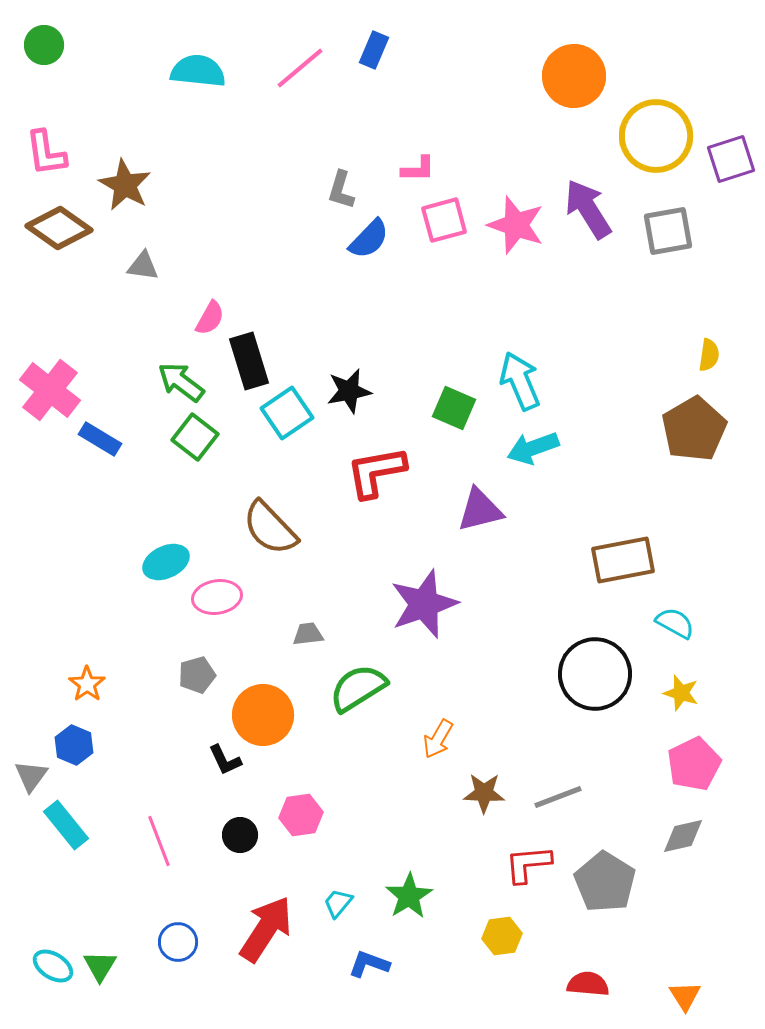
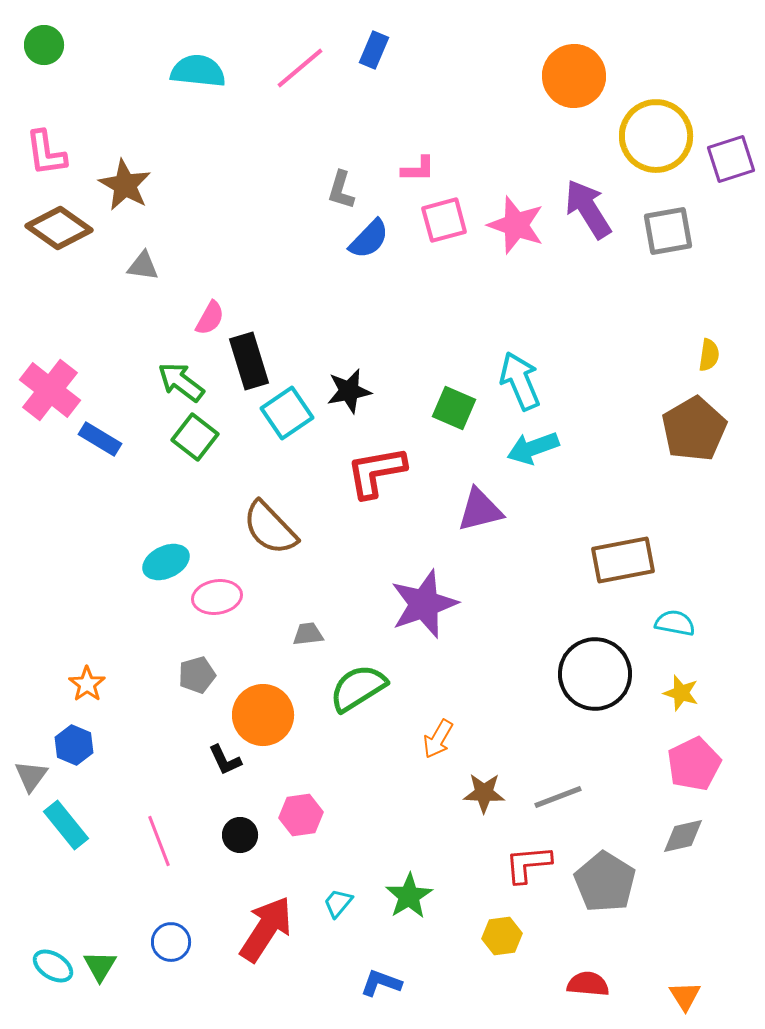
cyan semicircle at (675, 623): rotated 18 degrees counterclockwise
blue circle at (178, 942): moved 7 px left
blue L-shape at (369, 964): moved 12 px right, 19 px down
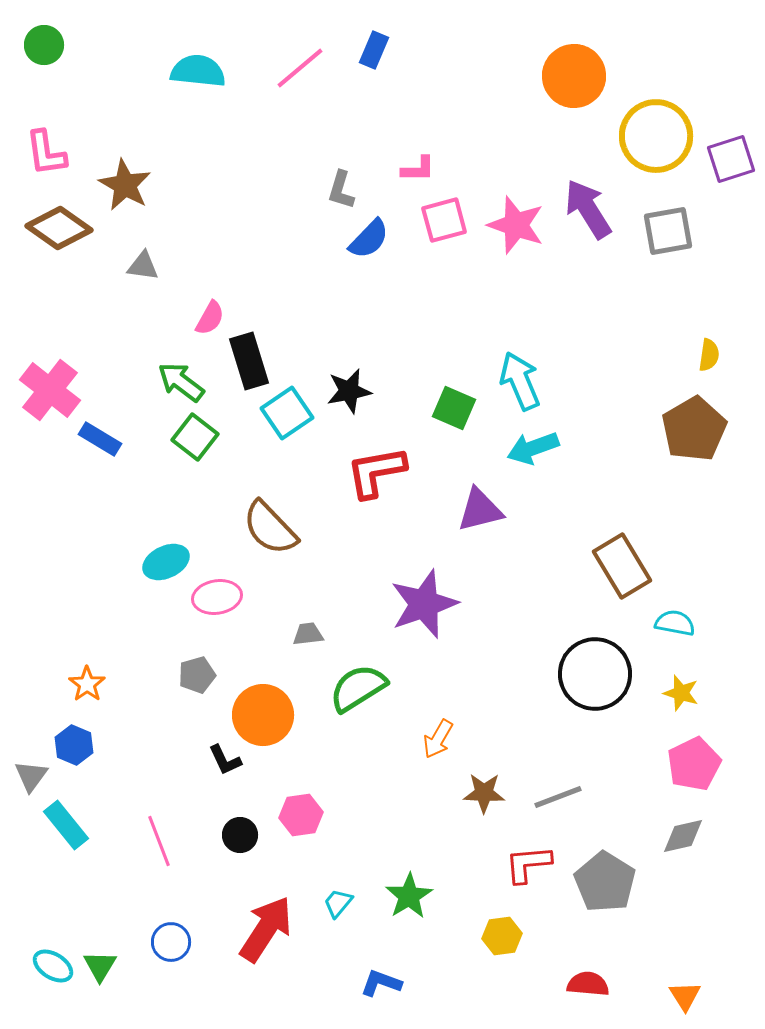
brown rectangle at (623, 560): moved 1 px left, 6 px down; rotated 70 degrees clockwise
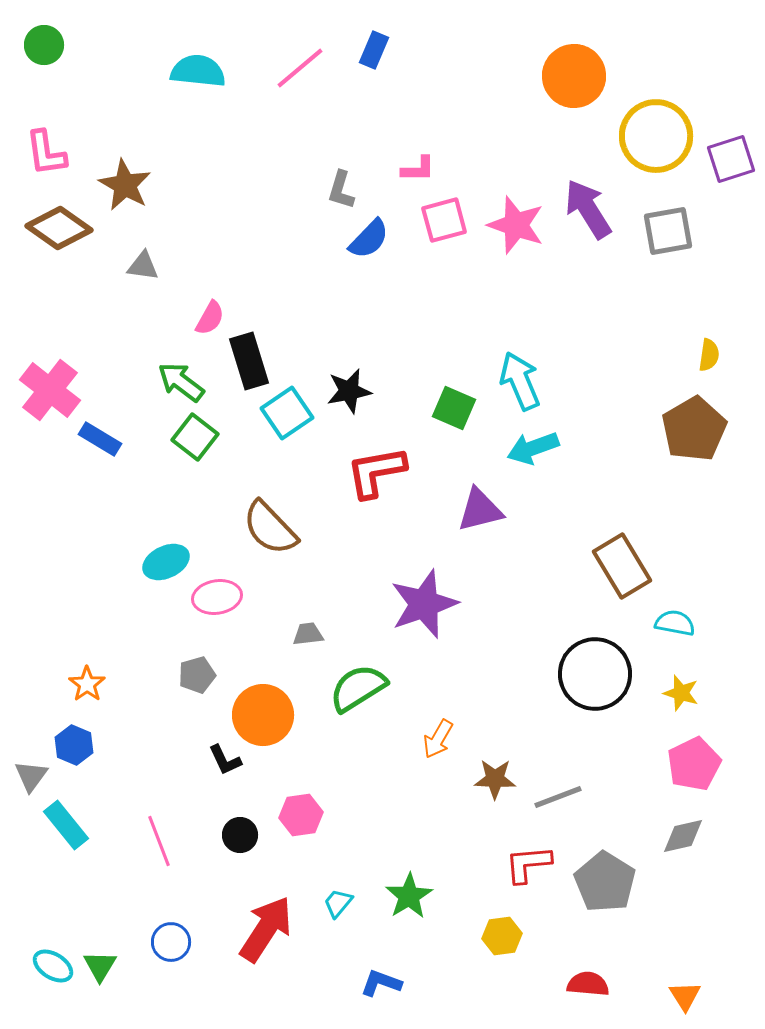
brown star at (484, 793): moved 11 px right, 14 px up
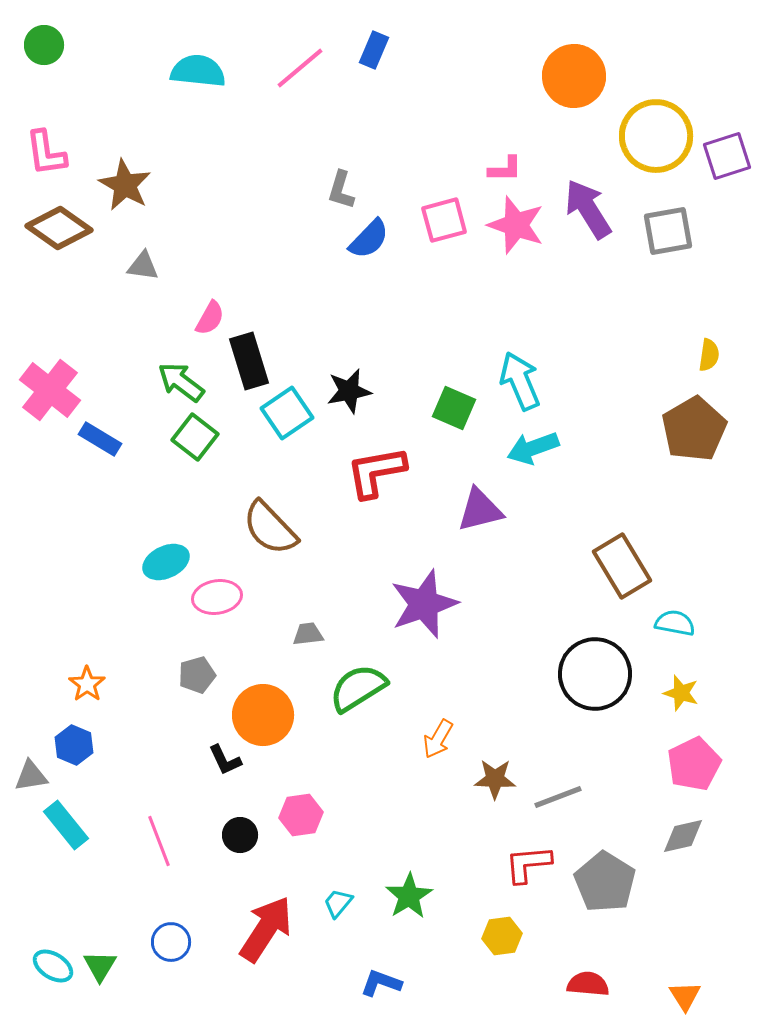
purple square at (731, 159): moved 4 px left, 3 px up
pink L-shape at (418, 169): moved 87 px right
gray triangle at (31, 776): rotated 45 degrees clockwise
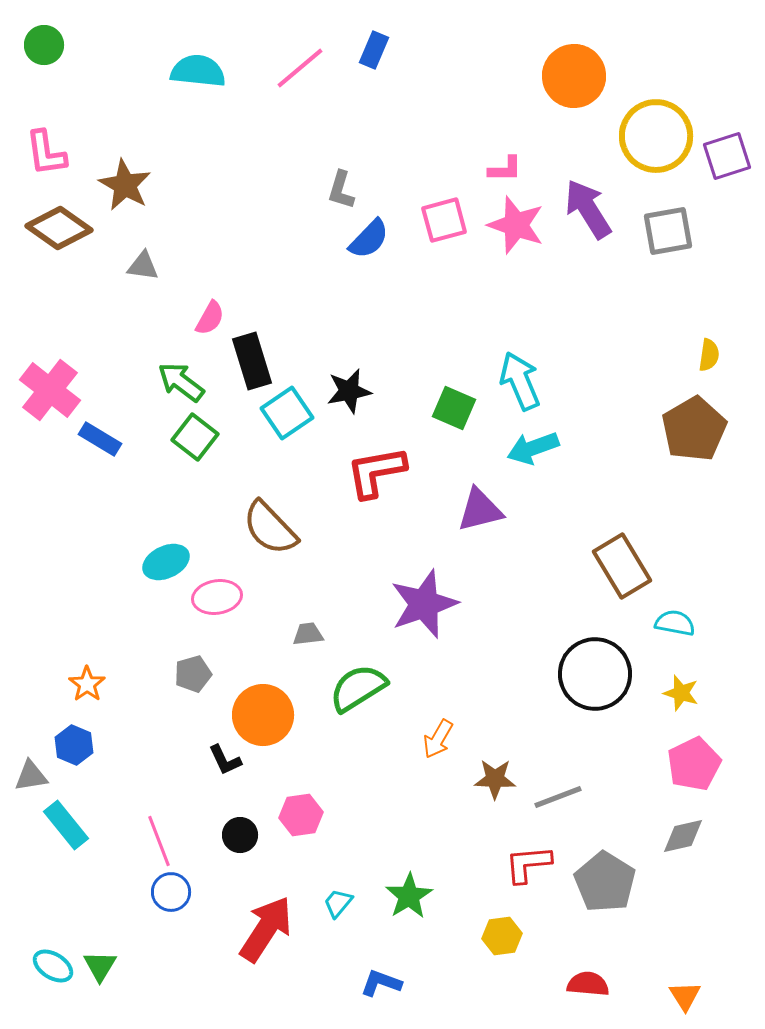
black rectangle at (249, 361): moved 3 px right
gray pentagon at (197, 675): moved 4 px left, 1 px up
blue circle at (171, 942): moved 50 px up
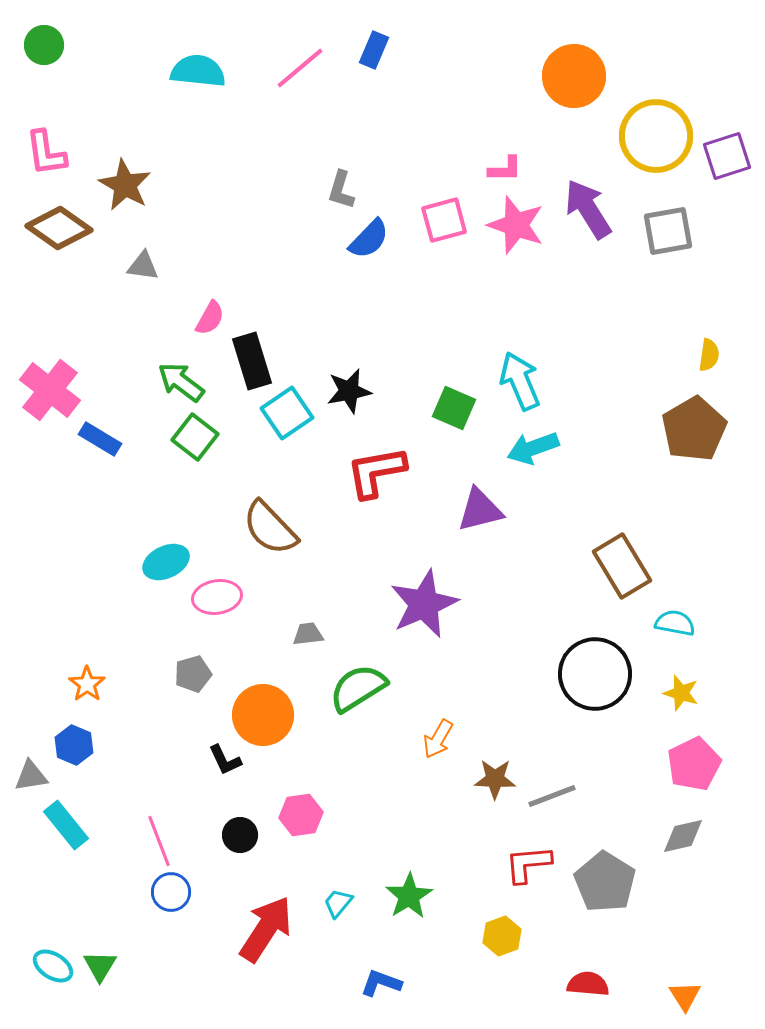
purple star at (424, 604): rotated 4 degrees counterclockwise
gray line at (558, 797): moved 6 px left, 1 px up
yellow hexagon at (502, 936): rotated 12 degrees counterclockwise
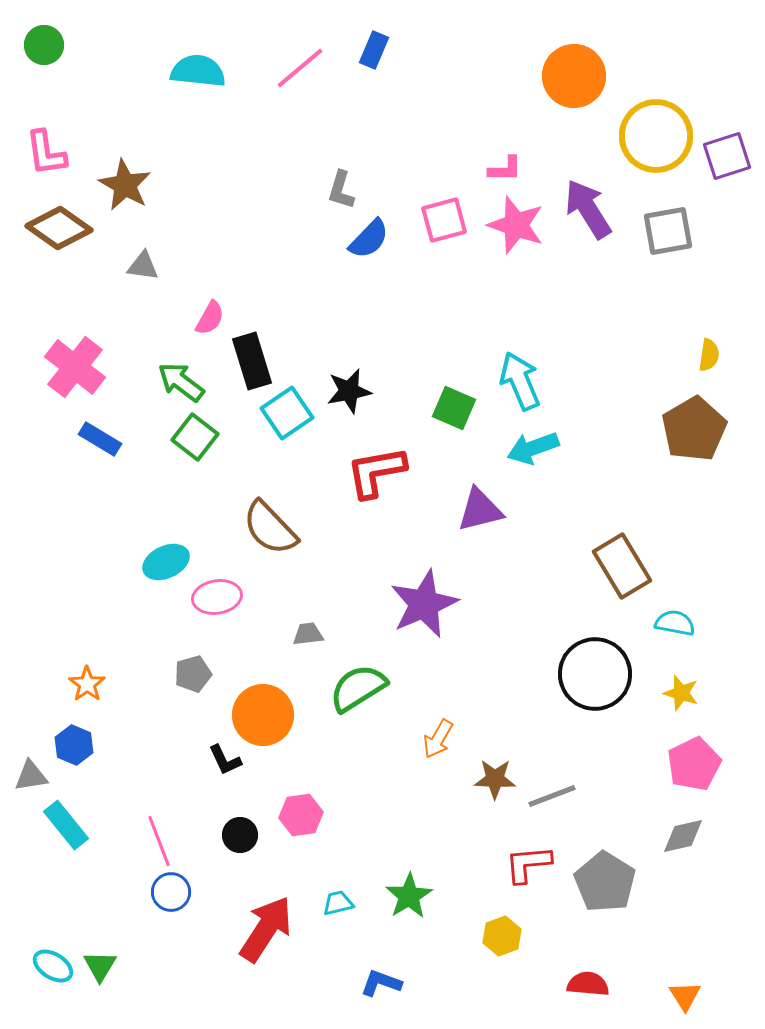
pink cross at (50, 390): moved 25 px right, 23 px up
cyan trapezoid at (338, 903): rotated 36 degrees clockwise
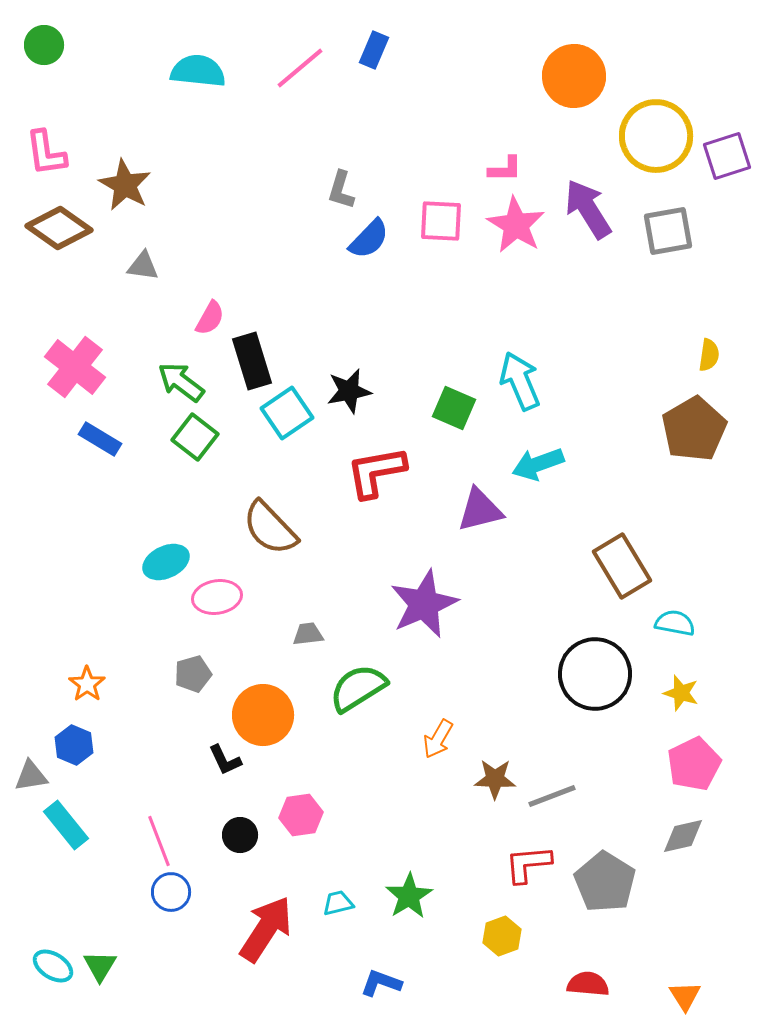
pink square at (444, 220): moved 3 px left, 1 px down; rotated 18 degrees clockwise
pink star at (516, 225): rotated 12 degrees clockwise
cyan arrow at (533, 448): moved 5 px right, 16 px down
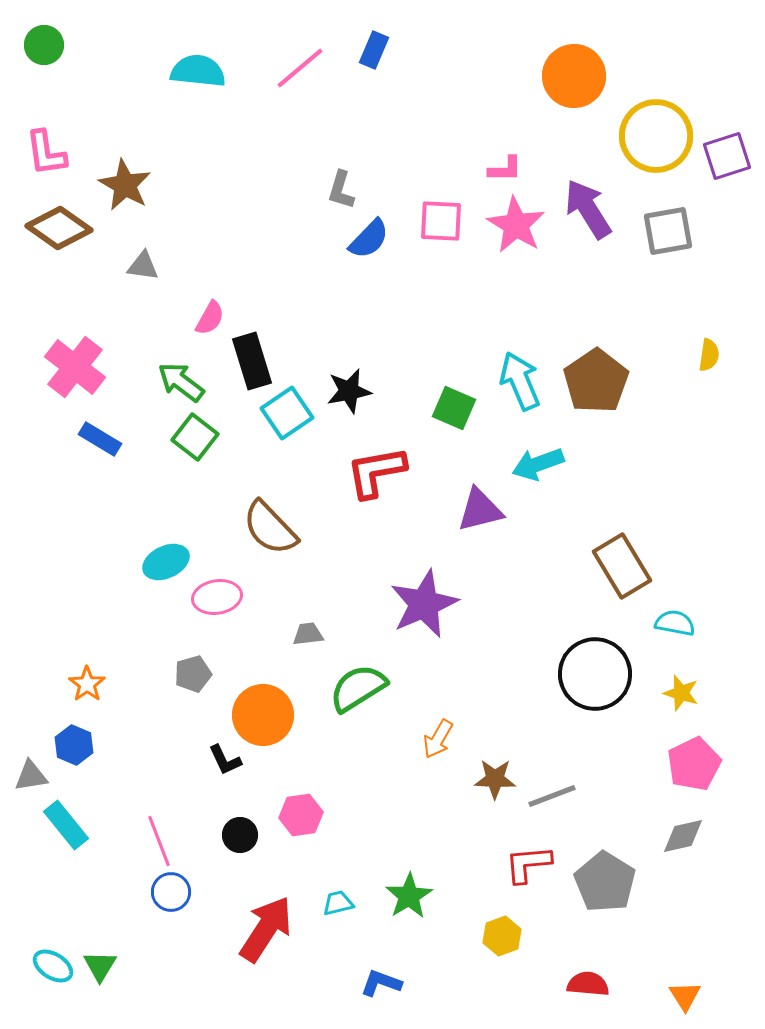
brown pentagon at (694, 429): moved 98 px left, 48 px up; rotated 4 degrees counterclockwise
